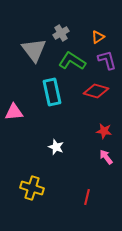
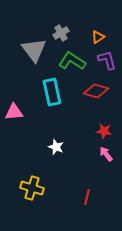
pink arrow: moved 3 px up
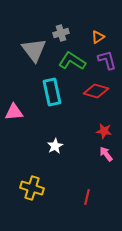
gray cross: rotated 14 degrees clockwise
white star: moved 1 px left, 1 px up; rotated 21 degrees clockwise
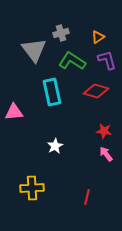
yellow cross: rotated 20 degrees counterclockwise
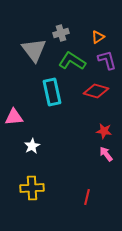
pink triangle: moved 5 px down
white star: moved 23 px left
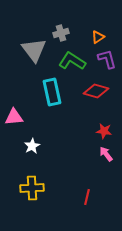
purple L-shape: moved 1 px up
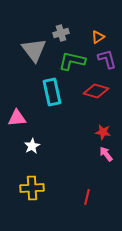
green L-shape: rotated 20 degrees counterclockwise
pink triangle: moved 3 px right, 1 px down
red star: moved 1 px left, 1 px down
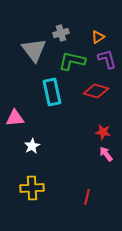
pink triangle: moved 2 px left
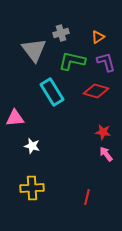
purple L-shape: moved 1 px left, 3 px down
cyan rectangle: rotated 20 degrees counterclockwise
white star: rotated 28 degrees counterclockwise
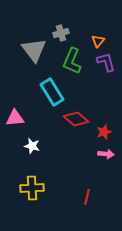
orange triangle: moved 4 px down; rotated 16 degrees counterclockwise
green L-shape: rotated 80 degrees counterclockwise
red diamond: moved 20 px left, 28 px down; rotated 25 degrees clockwise
red star: moved 1 px right; rotated 28 degrees counterclockwise
pink arrow: rotated 133 degrees clockwise
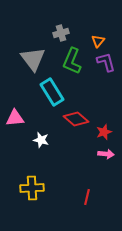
gray triangle: moved 1 px left, 9 px down
white star: moved 9 px right, 6 px up
